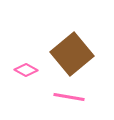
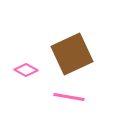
brown square: rotated 15 degrees clockwise
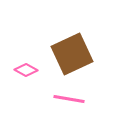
pink line: moved 2 px down
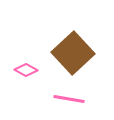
brown square: moved 1 px right, 1 px up; rotated 18 degrees counterclockwise
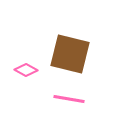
brown square: moved 3 px left, 1 px down; rotated 33 degrees counterclockwise
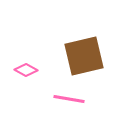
brown square: moved 14 px right, 2 px down; rotated 27 degrees counterclockwise
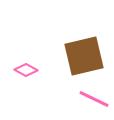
pink line: moved 25 px right; rotated 16 degrees clockwise
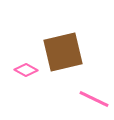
brown square: moved 21 px left, 4 px up
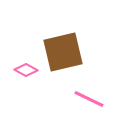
pink line: moved 5 px left
